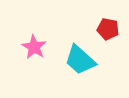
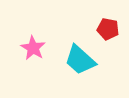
pink star: moved 1 px left, 1 px down
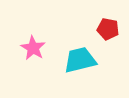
cyan trapezoid: rotated 124 degrees clockwise
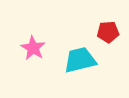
red pentagon: moved 3 px down; rotated 15 degrees counterclockwise
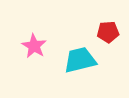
pink star: moved 1 px right, 2 px up
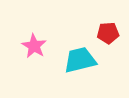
red pentagon: moved 1 px down
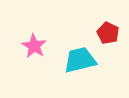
red pentagon: rotated 30 degrees clockwise
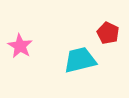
pink star: moved 14 px left
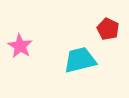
red pentagon: moved 4 px up
